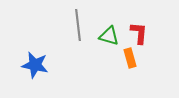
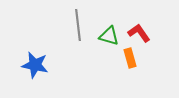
red L-shape: rotated 40 degrees counterclockwise
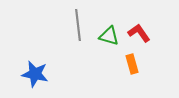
orange rectangle: moved 2 px right, 6 px down
blue star: moved 9 px down
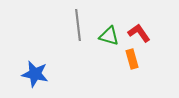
orange rectangle: moved 5 px up
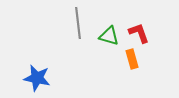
gray line: moved 2 px up
red L-shape: rotated 15 degrees clockwise
blue star: moved 2 px right, 4 px down
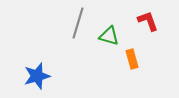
gray line: rotated 24 degrees clockwise
red L-shape: moved 9 px right, 12 px up
blue star: moved 2 px up; rotated 28 degrees counterclockwise
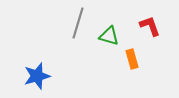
red L-shape: moved 2 px right, 5 px down
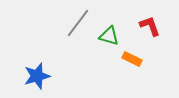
gray line: rotated 20 degrees clockwise
orange rectangle: rotated 48 degrees counterclockwise
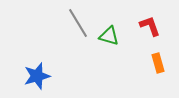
gray line: rotated 68 degrees counterclockwise
orange rectangle: moved 26 px right, 4 px down; rotated 48 degrees clockwise
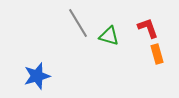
red L-shape: moved 2 px left, 2 px down
orange rectangle: moved 1 px left, 9 px up
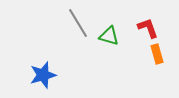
blue star: moved 6 px right, 1 px up
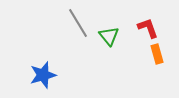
green triangle: rotated 35 degrees clockwise
